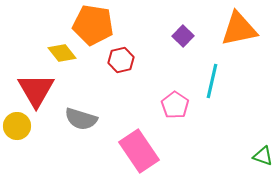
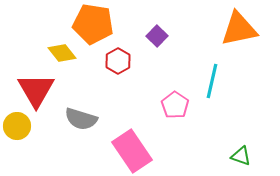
orange pentagon: moved 1 px up
purple square: moved 26 px left
red hexagon: moved 3 px left, 1 px down; rotated 15 degrees counterclockwise
pink rectangle: moved 7 px left
green triangle: moved 22 px left
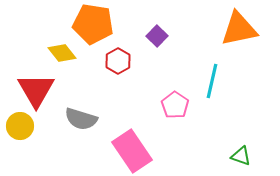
yellow circle: moved 3 px right
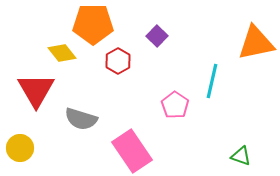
orange pentagon: rotated 9 degrees counterclockwise
orange triangle: moved 17 px right, 14 px down
yellow circle: moved 22 px down
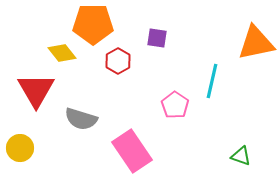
purple square: moved 2 px down; rotated 35 degrees counterclockwise
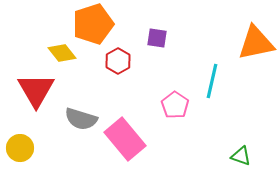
orange pentagon: rotated 18 degrees counterclockwise
pink rectangle: moved 7 px left, 12 px up; rotated 6 degrees counterclockwise
